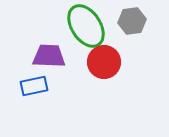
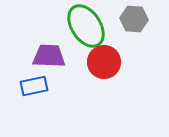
gray hexagon: moved 2 px right, 2 px up; rotated 12 degrees clockwise
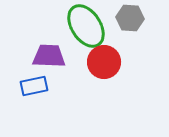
gray hexagon: moved 4 px left, 1 px up
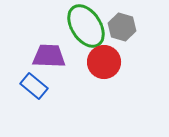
gray hexagon: moved 8 px left, 9 px down; rotated 12 degrees clockwise
blue rectangle: rotated 52 degrees clockwise
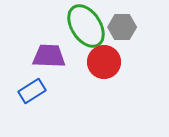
gray hexagon: rotated 16 degrees counterclockwise
blue rectangle: moved 2 px left, 5 px down; rotated 72 degrees counterclockwise
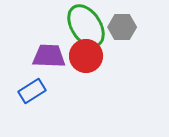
red circle: moved 18 px left, 6 px up
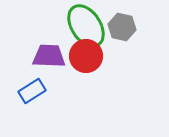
gray hexagon: rotated 12 degrees clockwise
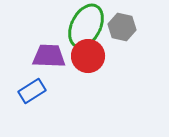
green ellipse: rotated 60 degrees clockwise
red circle: moved 2 px right
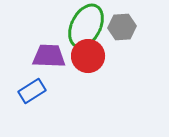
gray hexagon: rotated 16 degrees counterclockwise
